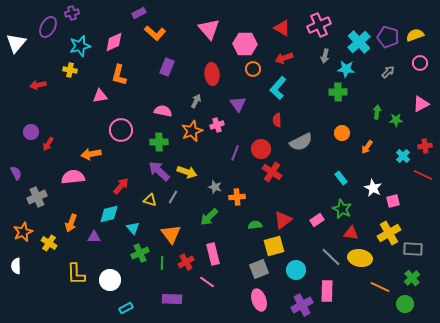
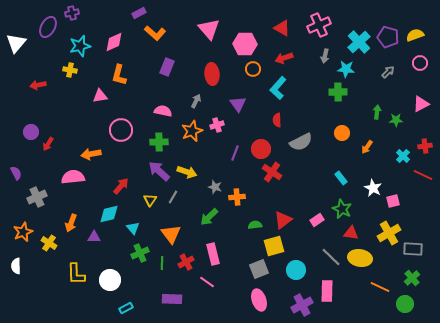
yellow triangle at (150, 200): rotated 48 degrees clockwise
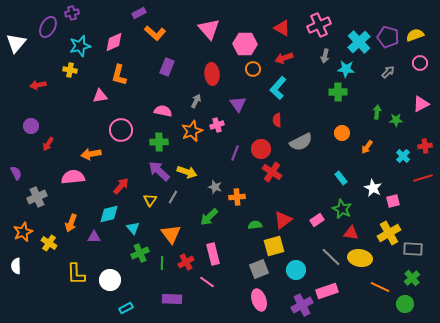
purple circle at (31, 132): moved 6 px up
red line at (423, 175): moved 3 px down; rotated 42 degrees counterclockwise
pink rectangle at (327, 291): rotated 70 degrees clockwise
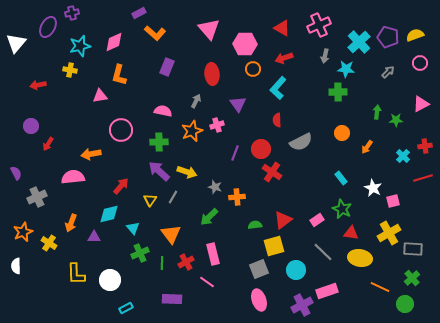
gray line at (331, 257): moved 8 px left, 5 px up
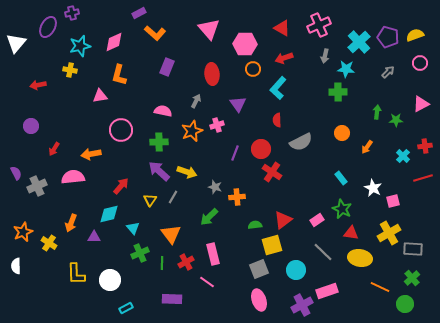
red arrow at (48, 144): moved 6 px right, 5 px down
gray cross at (37, 197): moved 11 px up
yellow square at (274, 246): moved 2 px left, 1 px up
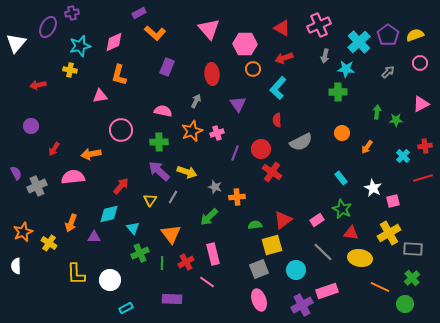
purple pentagon at (388, 37): moved 2 px up; rotated 20 degrees clockwise
pink cross at (217, 125): moved 8 px down
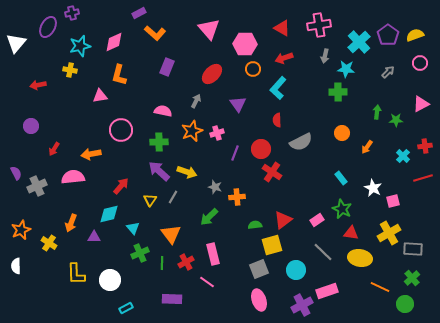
pink cross at (319, 25): rotated 15 degrees clockwise
red ellipse at (212, 74): rotated 50 degrees clockwise
orange star at (23, 232): moved 2 px left, 2 px up
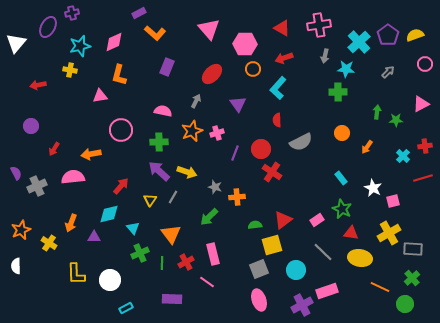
pink circle at (420, 63): moved 5 px right, 1 px down
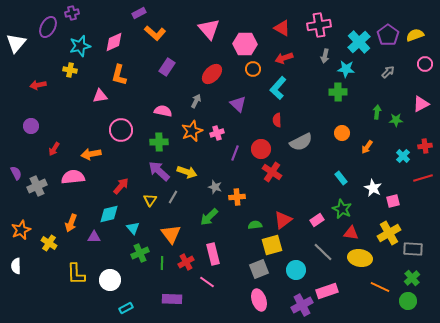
purple rectangle at (167, 67): rotated 12 degrees clockwise
purple triangle at (238, 104): rotated 12 degrees counterclockwise
green circle at (405, 304): moved 3 px right, 3 px up
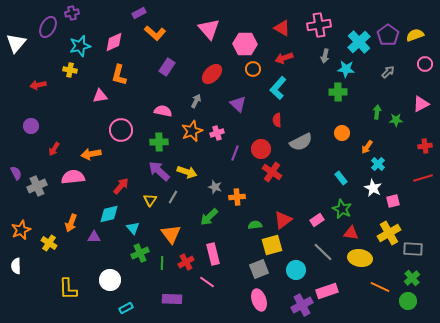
cyan cross at (403, 156): moved 25 px left, 8 px down
yellow L-shape at (76, 274): moved 8 px left, 15 px down
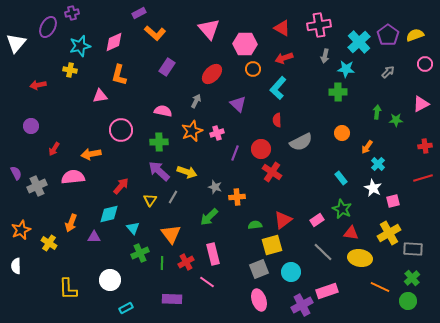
cyan circle at (296, 270): moved 5 px left, 2 px down
